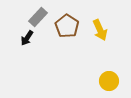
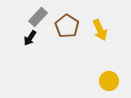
black arrow: moved 3 px right
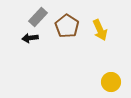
black arrow: rotated 49 degrees clockwise
yellow circle: moved 2 px right, 1 px down
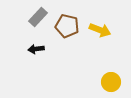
brown pentagon: rotated 20 degrees counterclockwise
yellow arrow: rotated 45 degrees counterclockwise
black arrow: moved 6 px right, 11 px down
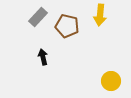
yellow arrow: moved 15 px up; rotated 75 degrees clockwise
black arrow: moved 7 px right, 8 px down; rotated 84 degrees clockwise
yellow circle: moved 1 px up
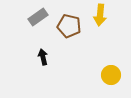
gray rectangle: rotated 12 degrees clockwise
brown pentagon: moved 2 px right
yellow circle: moved 6 px up
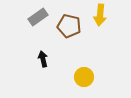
black arrow: moved 2 px down
yellow circle: moved 27 px left, 2 px down
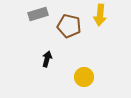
gray rectangle: moved 3 px up; rotated 18 degrees clockwise
black arrow: moved 4 px right; rotated 28 degrees clockwise
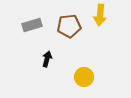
gray rectangle: moved 6 px left, 11 px down
brown pentagon: rotated 20 degrees counterclockwise
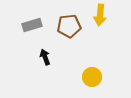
black arrow: moved 2 px left, 2 px up; rotated 35 degrees counterclockwise
yellow circle: moved 8 px right
